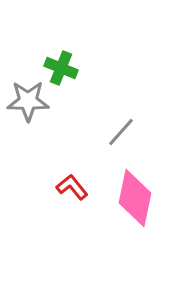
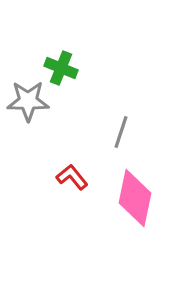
gray line: rotated 24 degrees counterclockwise
red L-shape: moved 10 px up
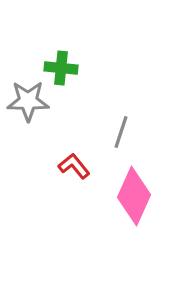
green cross: rotated 16 degrees counterclockwise
red L-shape: moved 2 px right, 11 px up
pink diamond: moved 1 px left, 2 px up; rotated 12 degrees clockwise
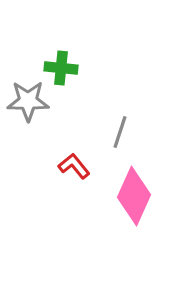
gray line: moved 1 px left
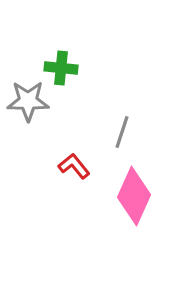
gray line: moved 2 px right
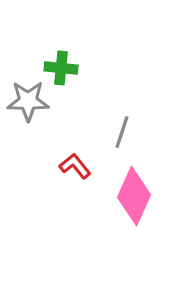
red L-shape: moved 1 px right
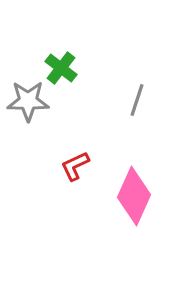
green cross: rotated 32 degrees clockwise
gray line: moved 15 px right, 32 px up
red L-shape: rotated 76 degrees counterclockwise
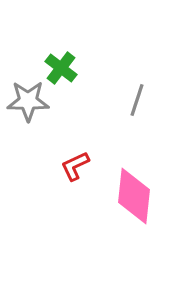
pink diamond: rotated 18 degrees counterclockwise
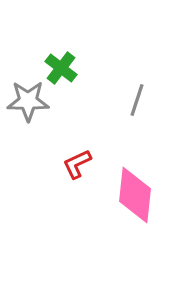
red L-shape: moved 2 px right, 2 px up
pink diamond: moved 1 px right, 1 px up
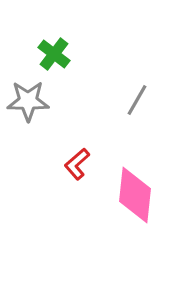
green cross: moved 7 px left, 14 px up
gray line: rotated 12 degrees clockwise
red L-shape: rotated 16 degrees counterclockwise
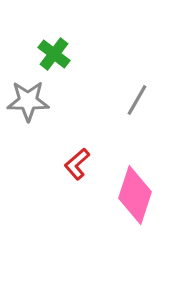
pink diamond: rotated 12 degrees clockwise
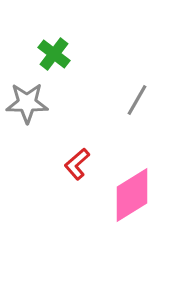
gray star: moved 1 px left, 2 px down
pink diamond: moved 3 px left; rotated 40 degrees clockwise
